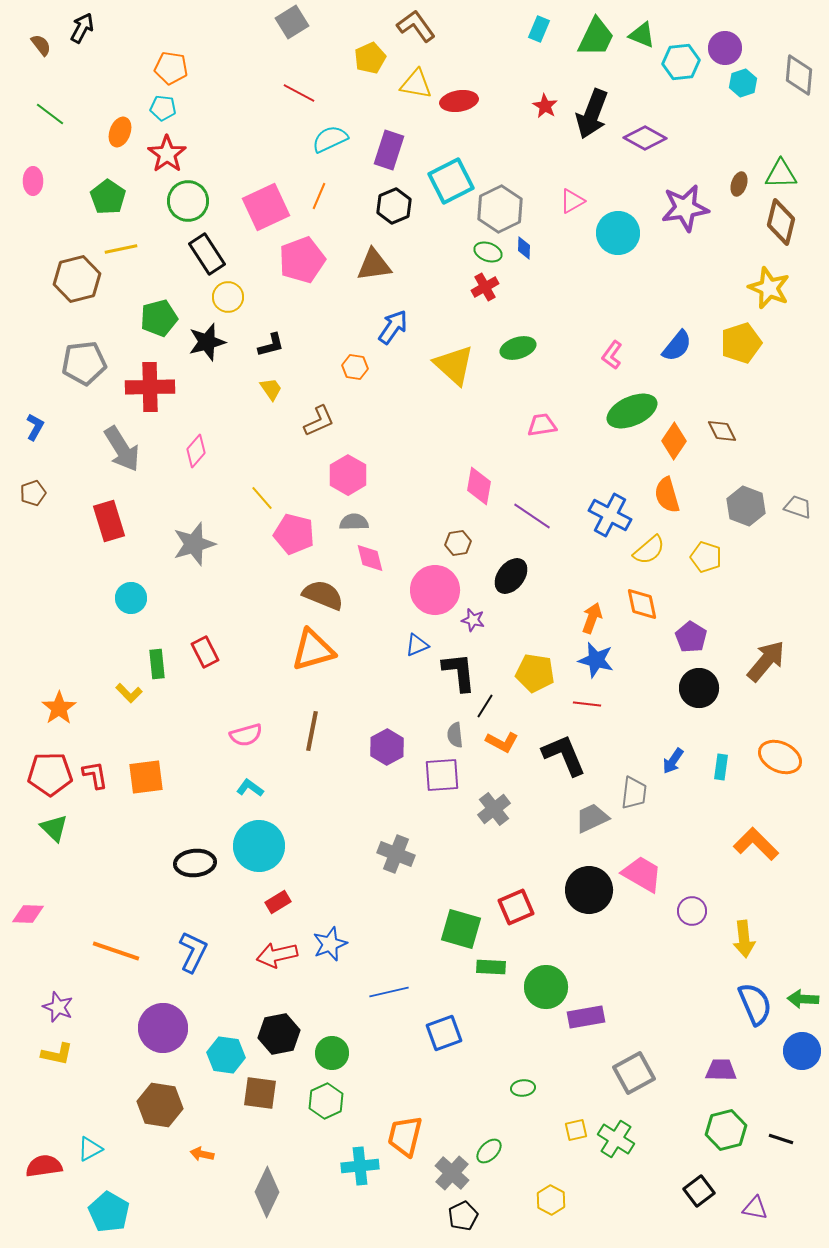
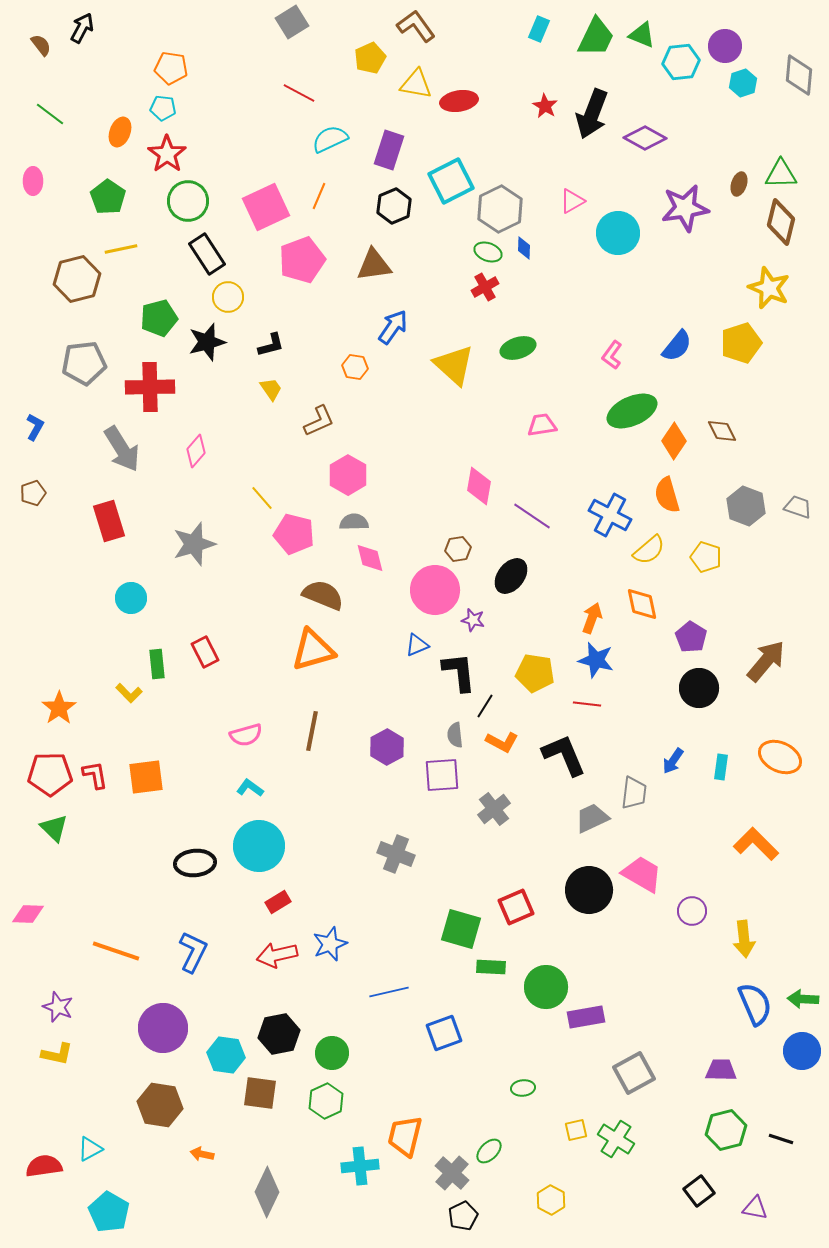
purple circle at (725, 48): moved 2 px up
brown hexagon at (458, 543): moved 6 px down
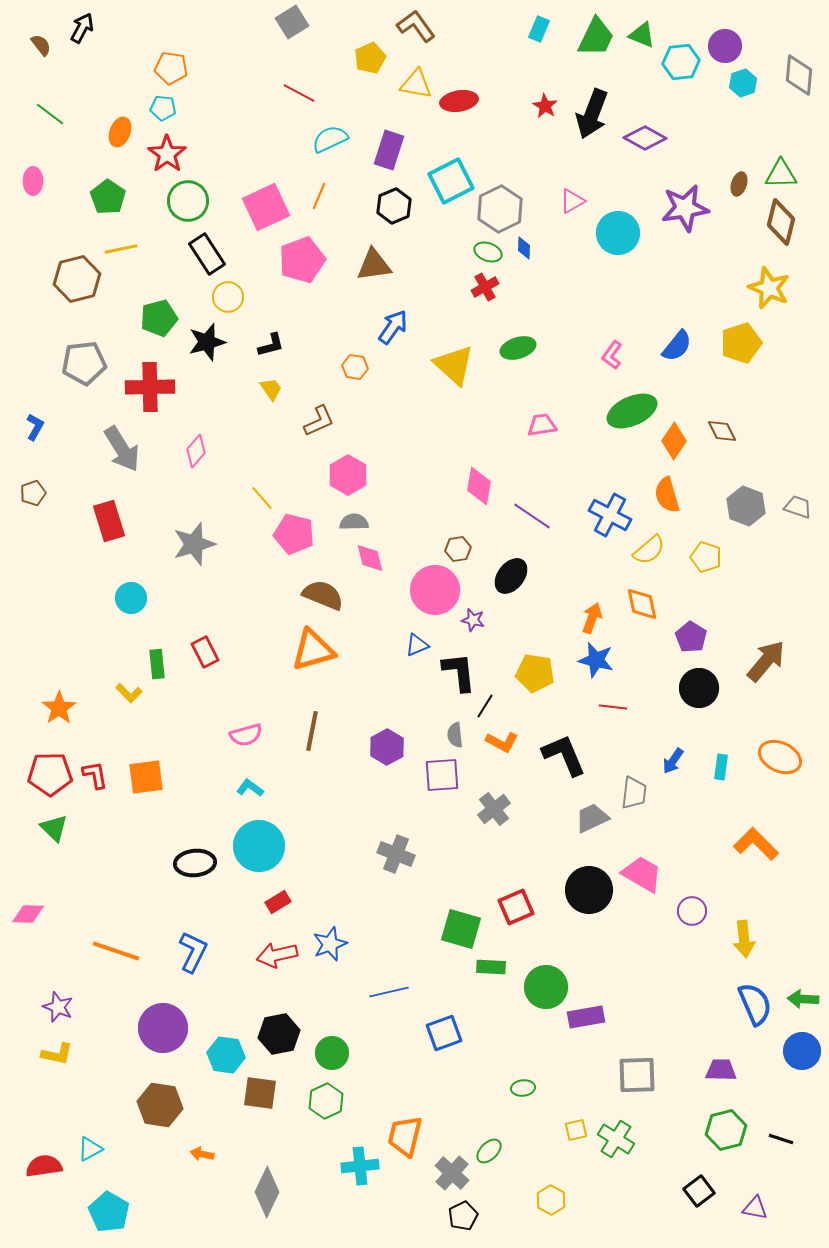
red line at (587, 704): moved 26 px right, 3 px down
gray square at (634, 1073): moved 3 px right, 2 px down; rotated 27 degrees clockwise
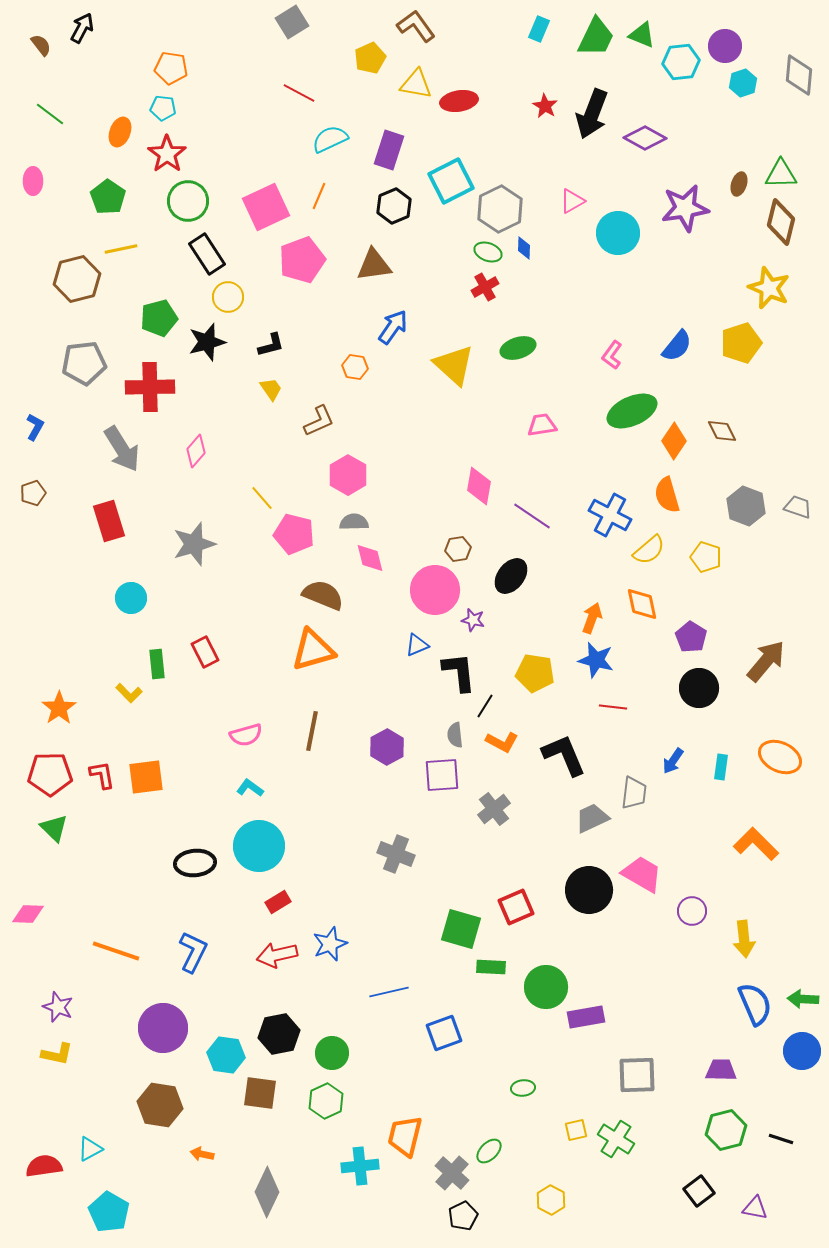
red L-shape at (95, 775): moved 7 px right
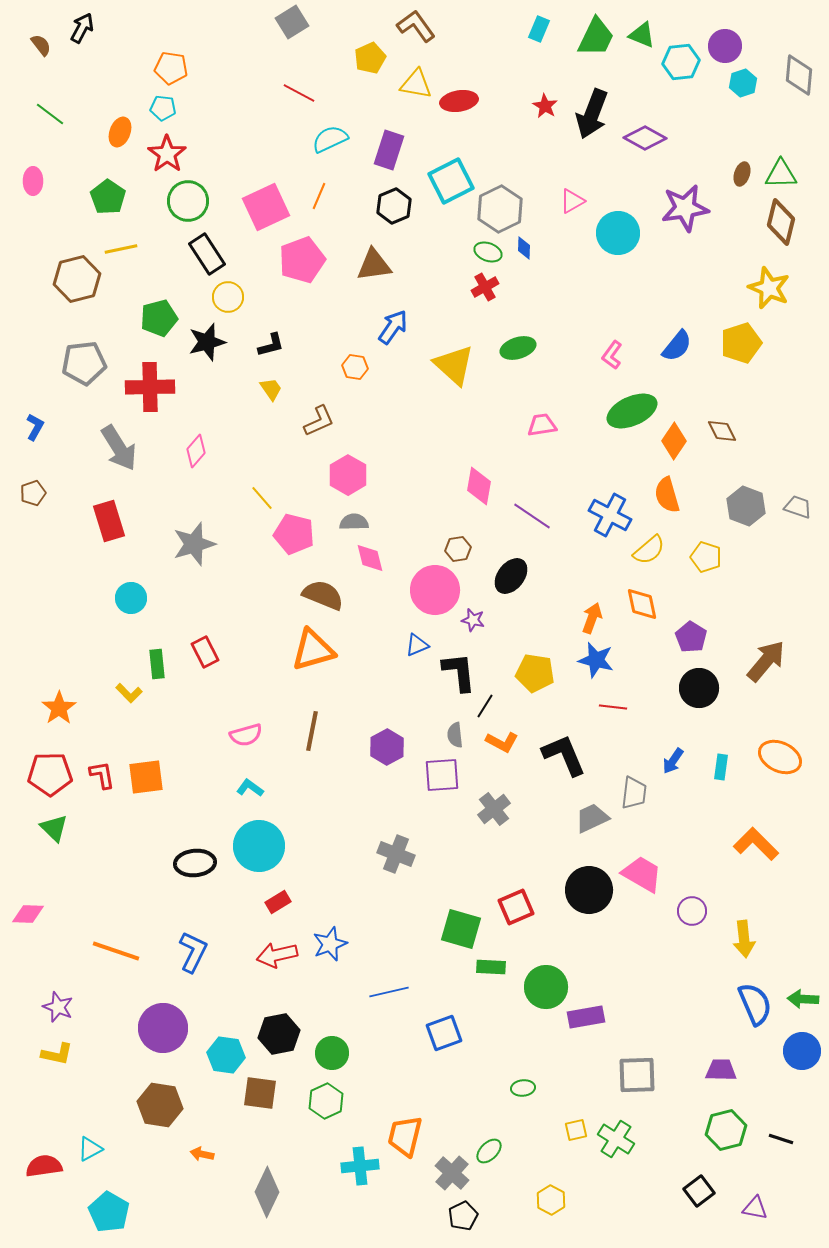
brown ellipse at (739, 184): moved 3 px right, 10 px up
gray arrow at (122, 449): moved 3 px left, 1 px up
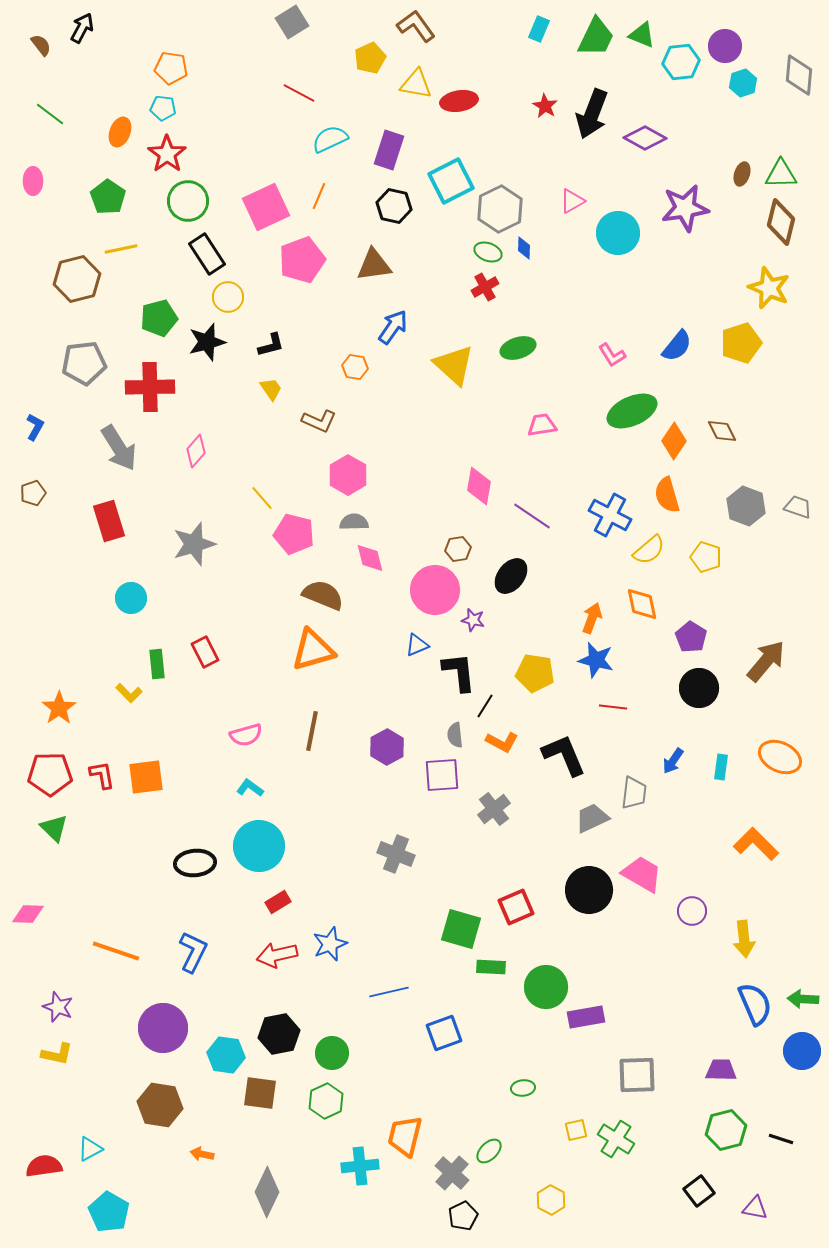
black hexagon at (394, 206): rotated 24 degrees counterclockwise
pink L-shape at (612, 355): rotated 68 degrees counterclockwise
brown L-shape at (319, 421): rotated 48 degrees clockwise
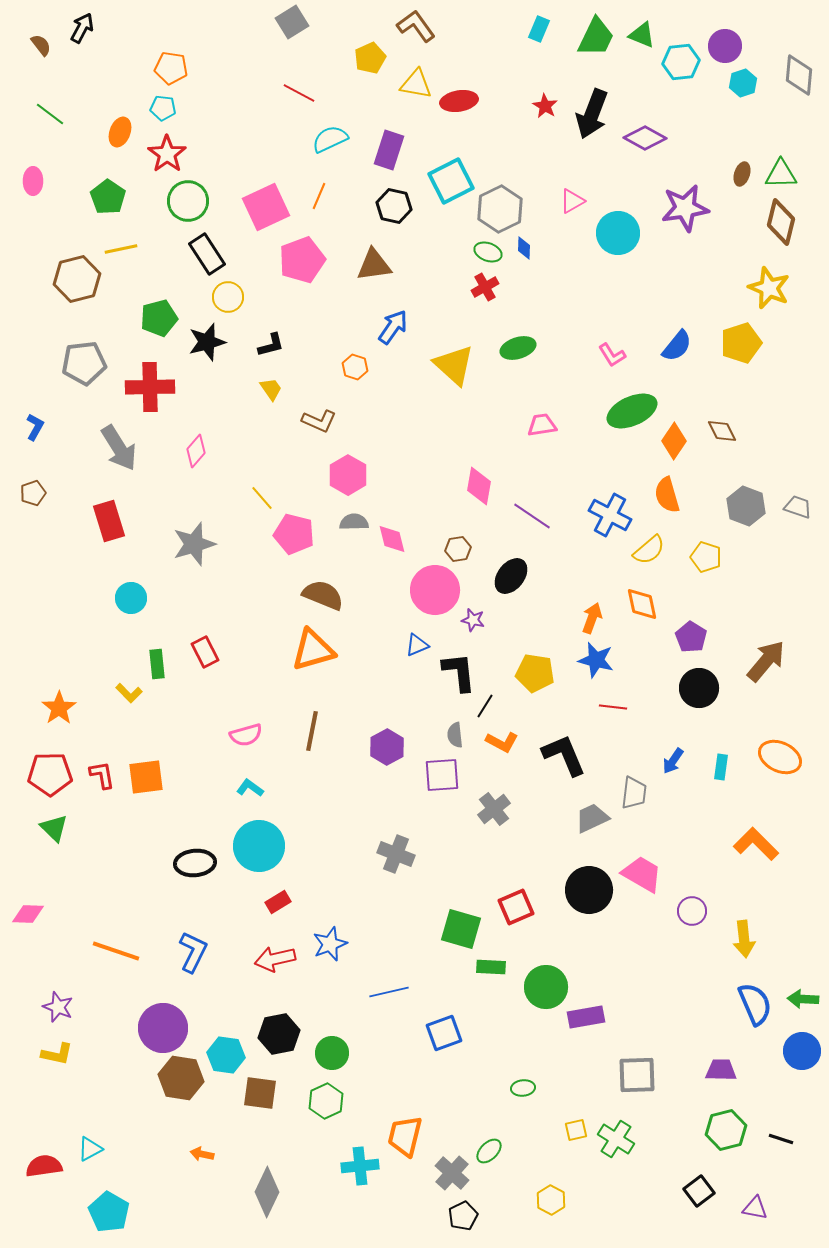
orange hexagon at (355, 367): rotated 10 degrees clockwise
pink diamond at (370, 558): moved 22 px right, 19 px up
red arrow at (277, 955): moved 2 px left, 4 px down
brown hexagon at (160, 1105): moved 21 px right, 27 px up
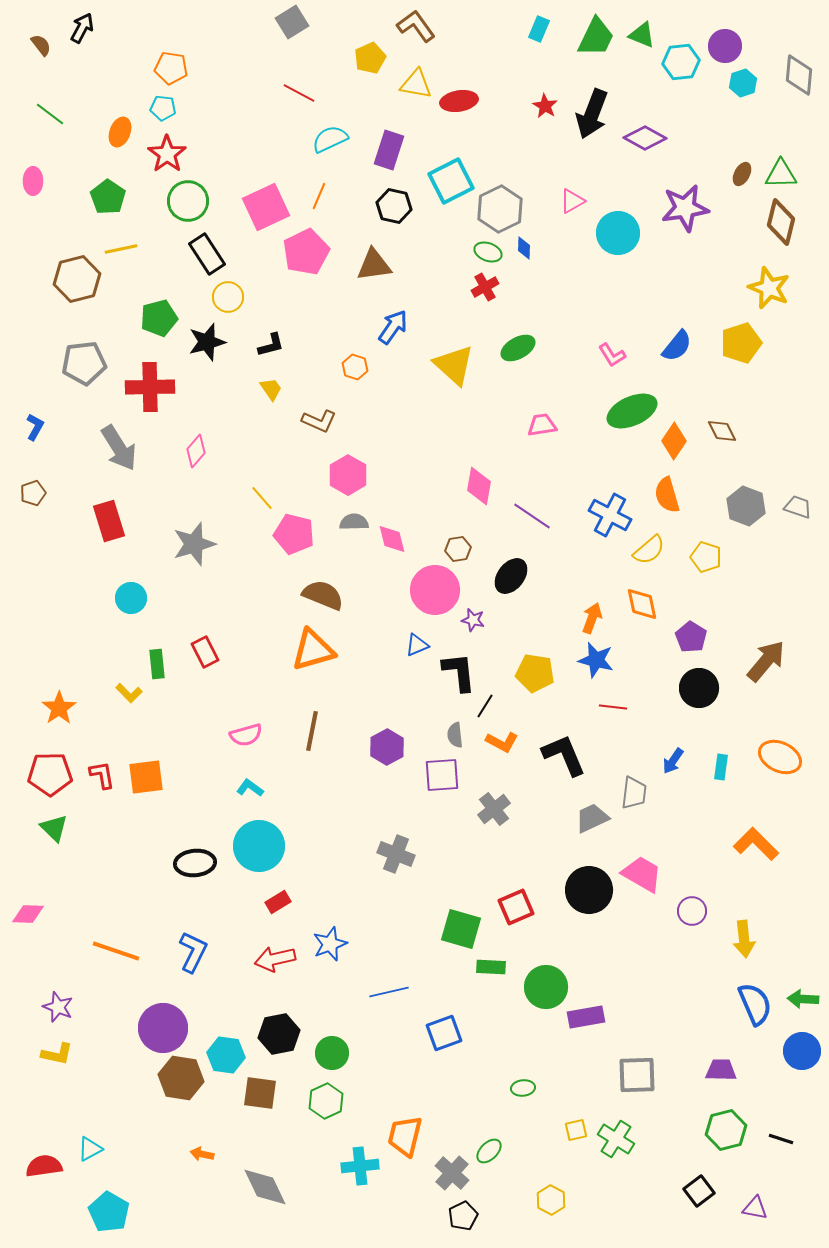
brown ellipse at (742, 174): rotated 10 degrees clockwise
pink pentagon at (302, 260): moved 4 px right, 8 px up; rotated 6 degrees counterclockwise
green ellipse at (518, 348): rotated 12 degrees counterclockwise
gray diamond at (267, 1192): moved 2 px left, 5 px up; rotated 51 degrees counterclockwise
